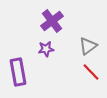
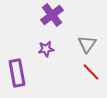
purple cross: moved 6 px up
gray triangle: moved 1 px left, 2 px up; rotated 18 degrees counterclockwise
purple rectangle: moved 1 px left, 1 px down
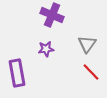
purple cross: rotated 30 degrees counterclockwise
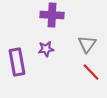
purple cross: rotated 20 degrees counterclockwise
purple rectangle: moved 11 px up
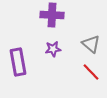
gray triangle: moved 4 px right; rotated 24 degrees counterclockwise
purple star: moved 7 px right
purple rectangle: moved 1 px right
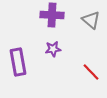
gray triangle: moved 24 px up
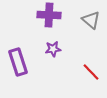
purple cross: moved 3 px left
purple rectangle: rotated 8 degrees counterclockwise
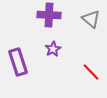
gray triangle: moved 1 px up
purple star: rotated 21 degrees counterclockwise
